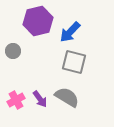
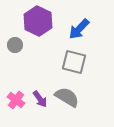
purple hexagon: rotated 20 degrees counterclockwise
blue arrow: moved 9 px right, 3 px up
gray circle: moved 2 px right, 6 px up
pink cross: rotated 24 degrees counterclockwise
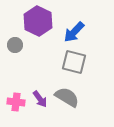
blue arrow: moved 5 px left, 3 px down
pink cross: moved 2 px down; rotated 30 degrees counterclockwise
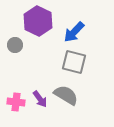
gray semicircle: moved 1 px left, 2 px up
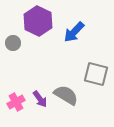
gray circle: moved 2 px left, 2 px up
gray square: moved 22 px right, 12 px down
pink cross: rotated 36 degrees counterclockwise
